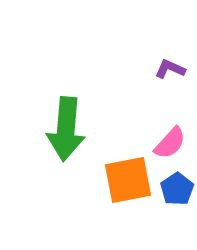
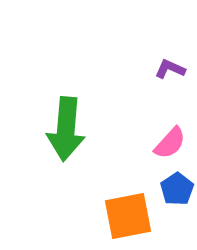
orange square: moved 36 px down
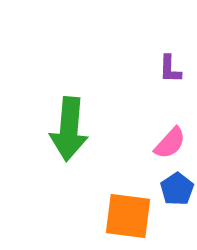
purple L-shape: rotated 112 degrees counterclockwise
green arrow: moved 3 px right
orange square: rotated 18 degrees clockwise
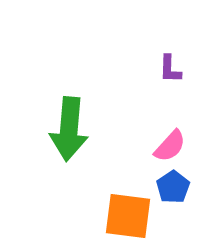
pink semicircle: moved 3 px down
blue pentagon: moved 4 px left, 2 px up
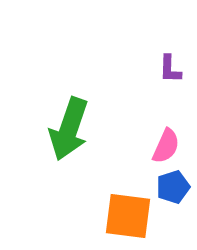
green arrow: rotated 14 degrees clockwise
pink semicircle: moved 4 px left; rotated 18 degrees counterclockwise
blue pentagon: rotated 16 degrees clockwise
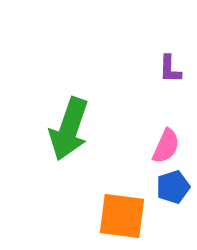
orange square: moved 6 px left
